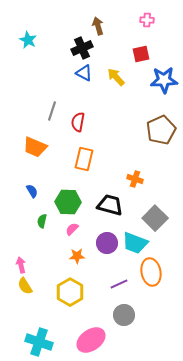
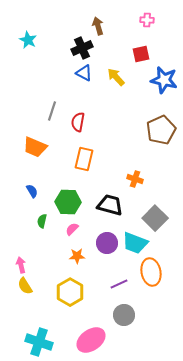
blue star: rotated 16 degrees clockwise
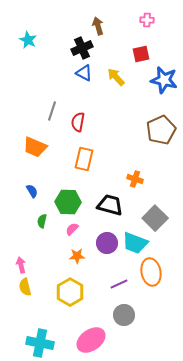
yellow semicircle: moved 1 px down; rotated 18 degrees clockwise
cyan cross: moved 1 px right, 1 px down; rotated 8 degrees counterclockwise
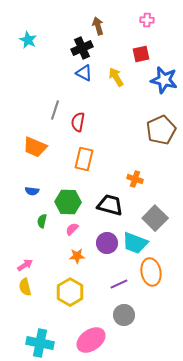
yellow arrow: rotated 12 degrees clockwise
gray line: moved 3 px right, 1 px up
blue semicircle: rotated 128 degrees clockwise
pink arrow: moved 4 px right; rotated 70 degrees clockwise
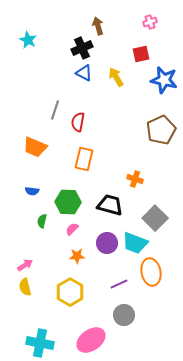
pink cross: moved 3 px right, 2 px down; rotated 24 degrees counterclockwise
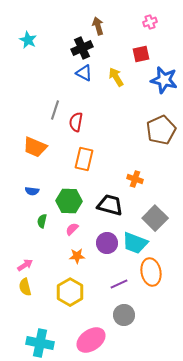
red semicircle: moved 2 px left
green hexagon: moved 1 px right, 1 px up
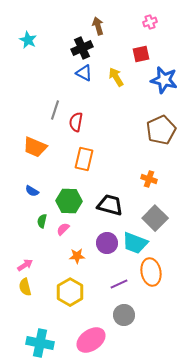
orange cross: moved 14 px right
blue semicircle: rotated 24 degrees clockwise
pink semicircle: moved 9 px left
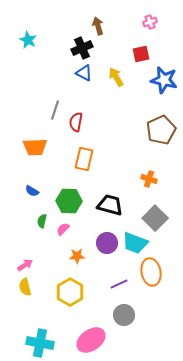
orange trapezoid: rotated 25 degrees counterclockwise
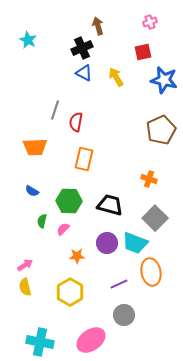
red square: moved 2 px right, 2 px up
cyan cross: moved 1 px up
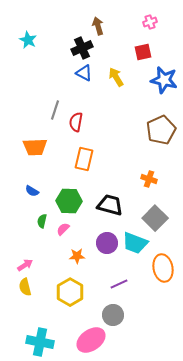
orange ellipse: moved 12 px right, 4 px up
gray circle: moved 11 px left
